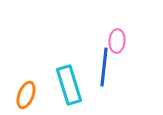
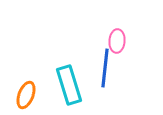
blue line: moved 1 px right, 1 px down
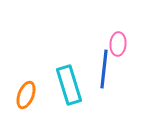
pink ellipse: moved 1 px right, 3 px down
blue line: moved 1 px left, 1 px down
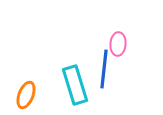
cyan rectangle: moved 6 px right
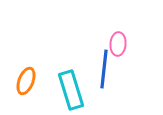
cyan rectangle: moved 4 px left, 5 px down
orange ellipse: moved 14 px up
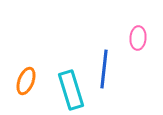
pink ellipse: moved 20 px right, 6 px up
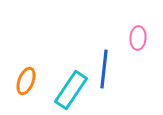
cyan rectangle: rotated 51 degrees clockwise
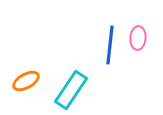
blue line: moved 6 px right, 24 px up
orange ellipse: rotated 40 degrees clockwise
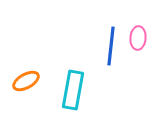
blue line: moved 1 px right, 1 px down
cyan rectangle: moved 2 px right; rotated 24 degrees counterclockwise
